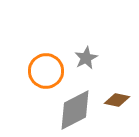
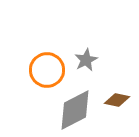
gray star: moved 2 px down
orange circle: moved 1 px right, 1 px up
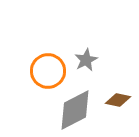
orange circle: moved 1 px right, 1 px down
brown diamond: moved 1 px right
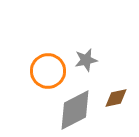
gray star: rotated 15 degrees clockwise
brown diamond: moved 2 px left, 2 px up; rotated 25 degrees counterclockwise
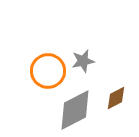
gray star: moved 3 px left, 1 px down
brown diamond: rotated 15 degrees counterclockwise
